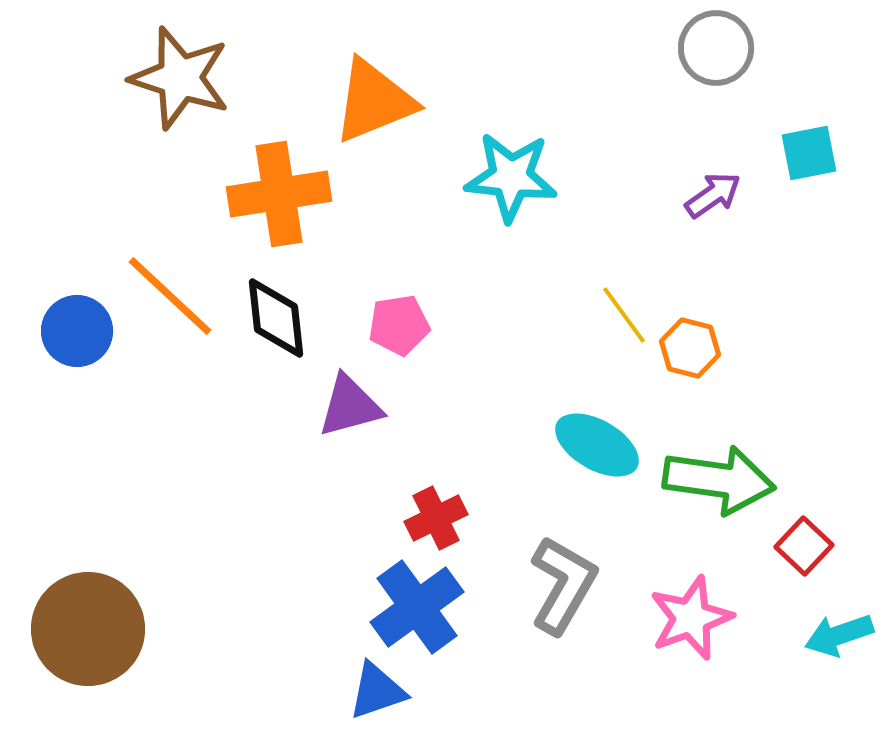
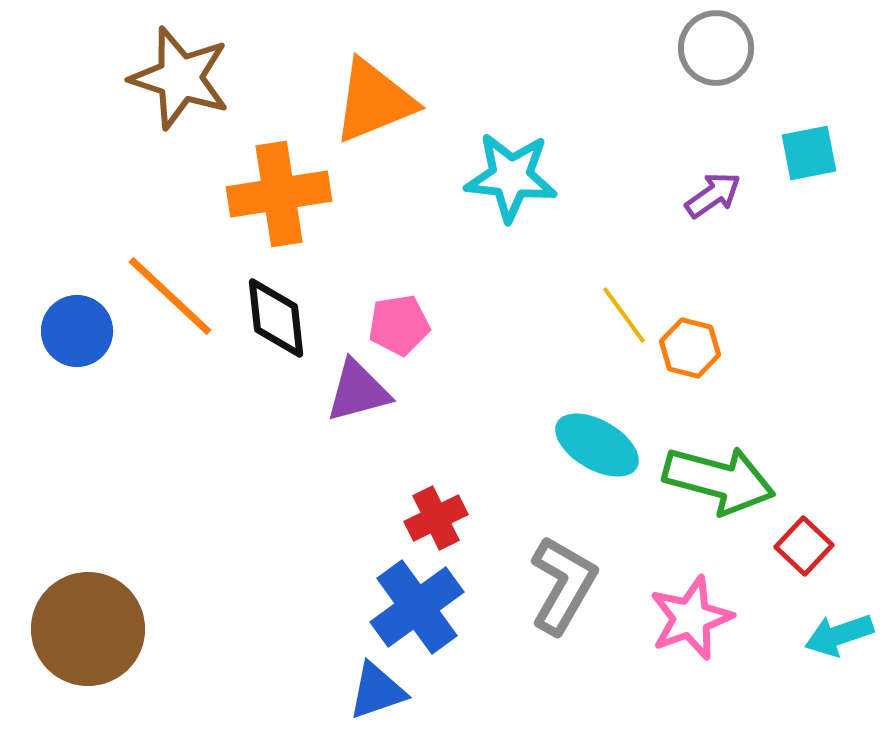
purple triangle: moved 8 px right, 15 px up
green arrow: rotated 7 degrees clockwise
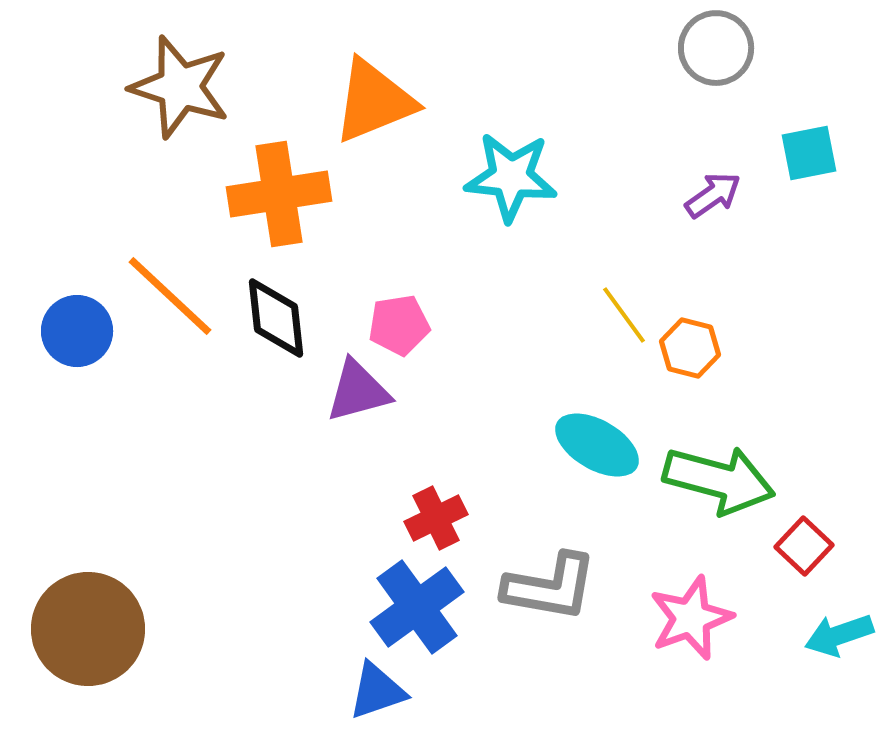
brown star: moved 9 px down
gray L-shape: moved 13 px left, 2 px down; rotated 70 degrees clockwise
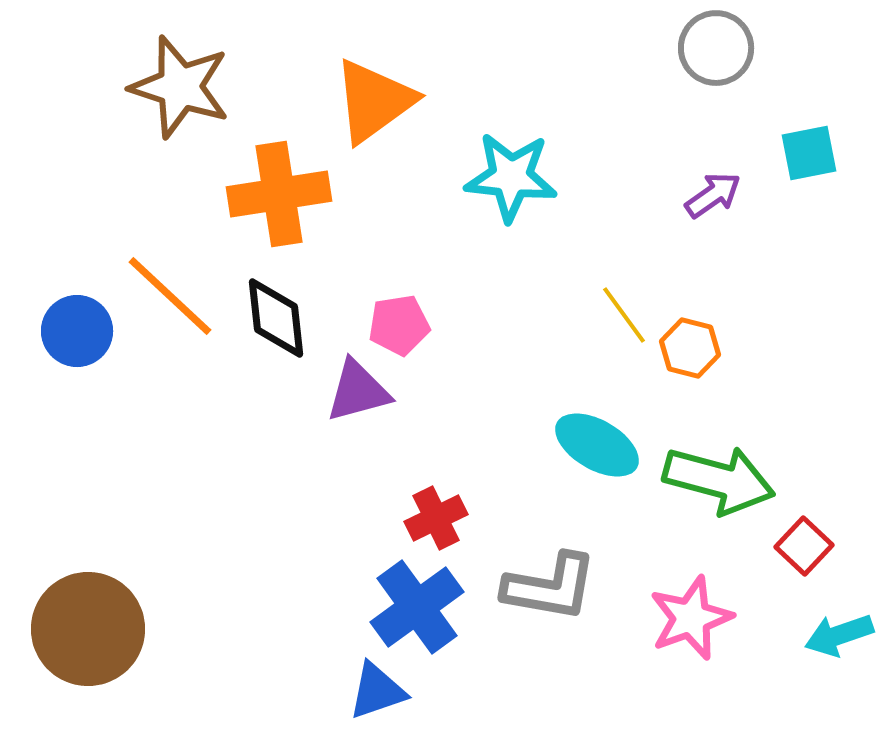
orange triangle: rotated 14 degrees counterclockwise
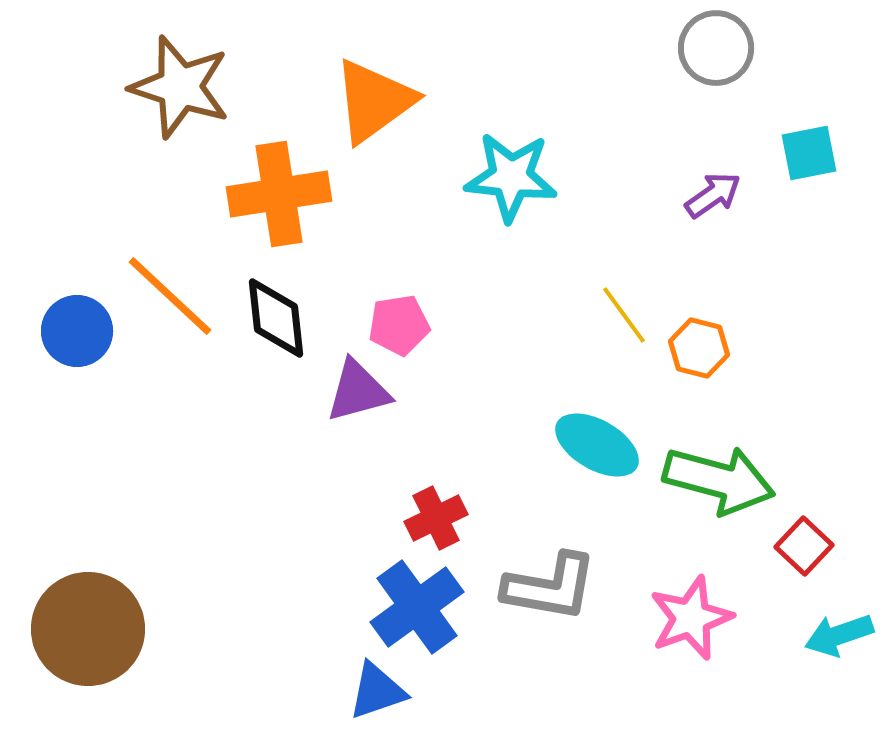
orange hexagon: moved 9 px right
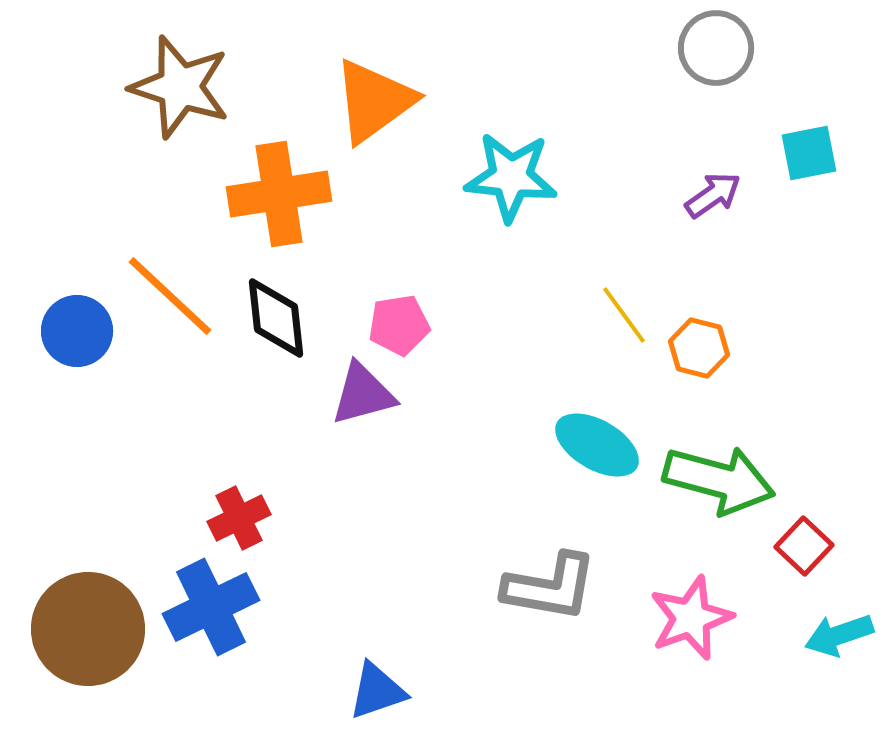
purple triangle: moved 5 px right, 3 px down
red cross: moved 197 px left
blue cross: moved 206 px left; rotated 10 degrees clockwise
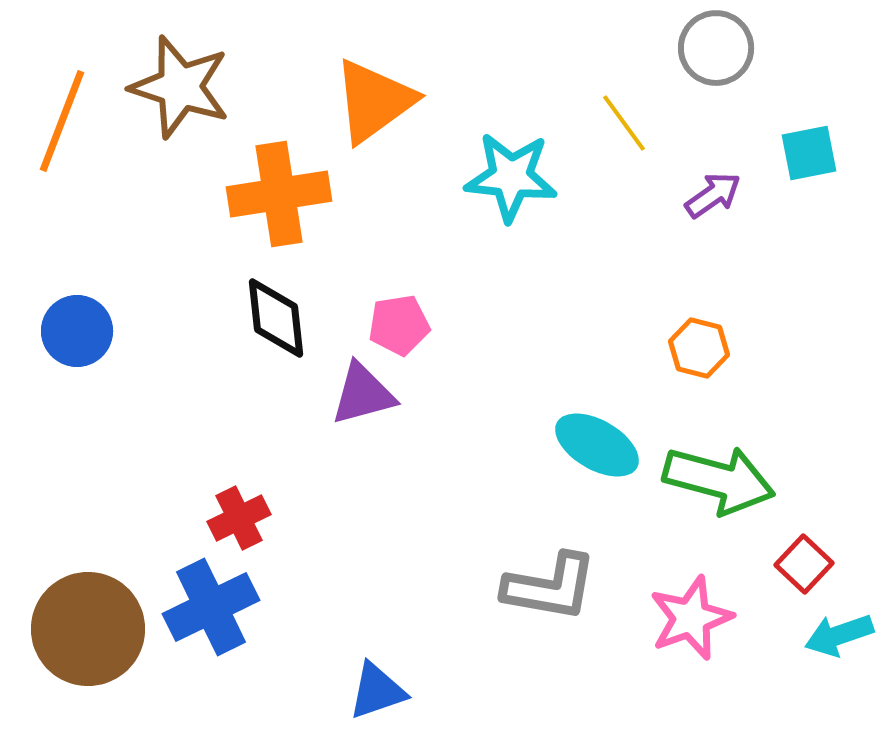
orange line: moved 108 px left, 175 px up; rotated 68 degrees clockwise
yellow line: moved 192 px up
red square: moved 18 px down
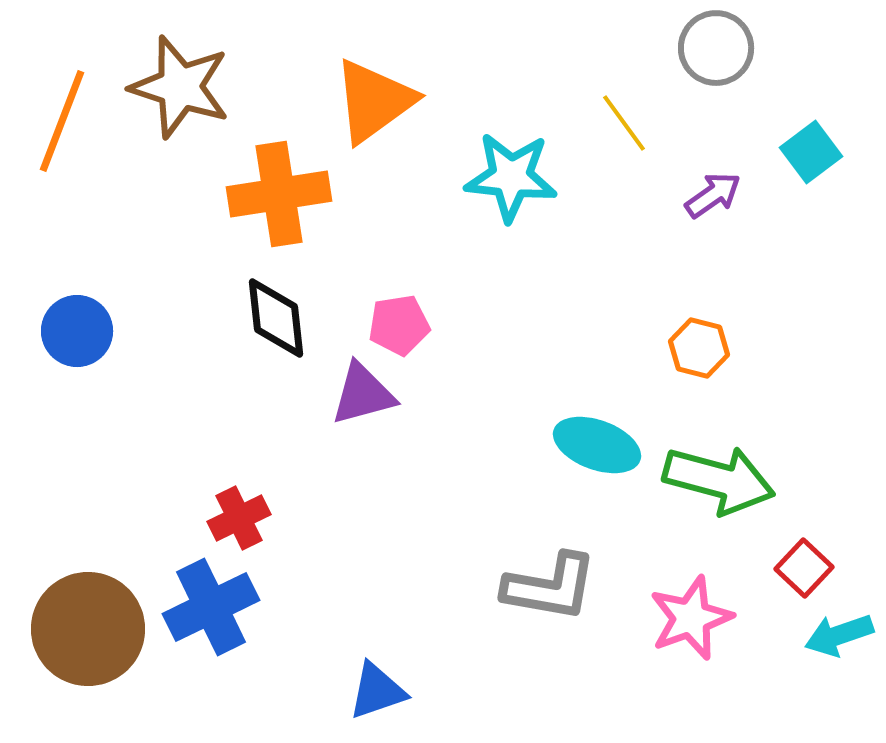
cyan square: moved 2 px right, 1 px up; rotated 26 degrees counterclockwise
cyan ellipse: rotated 10 degrees counterclockwise
red square: moved 4 px down
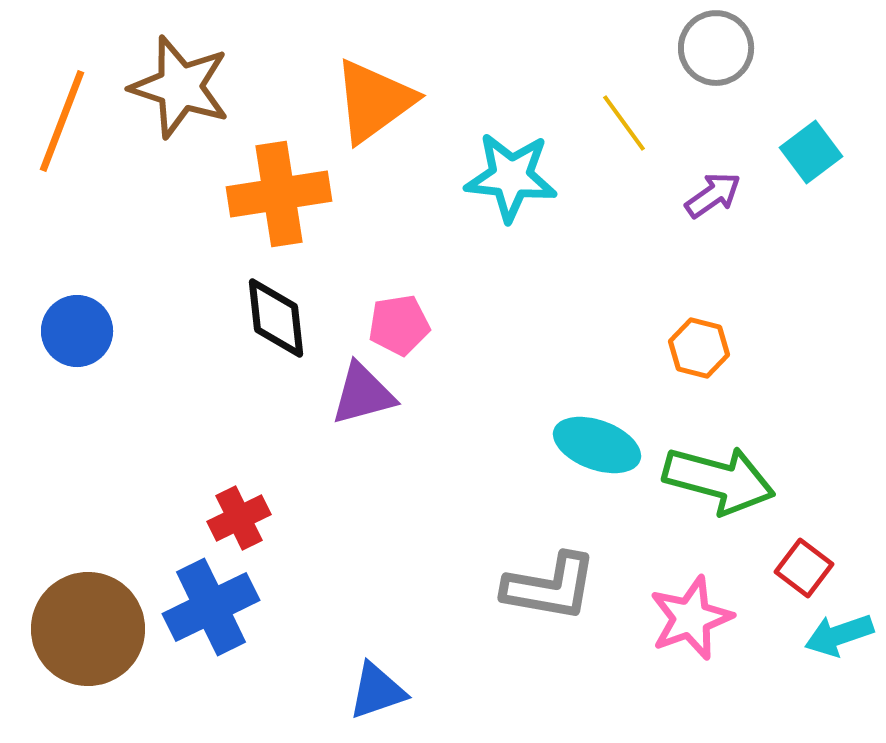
red square: rotated 6 degrees counterclockwise
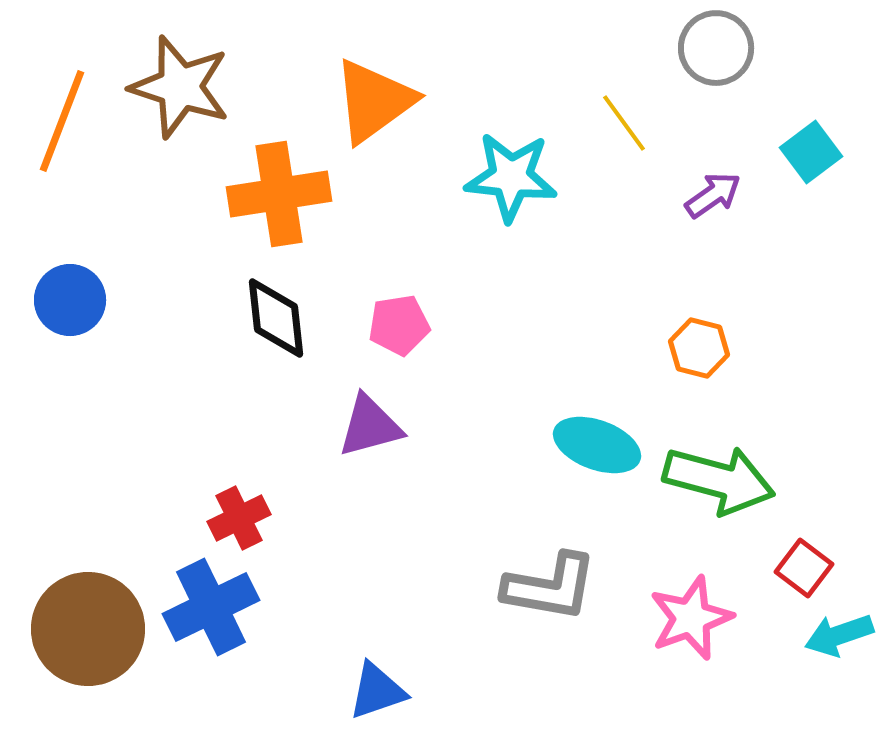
blue circle: moved 7 px left, 31 px up
purple triangle: moved 7 px right, 32 px down
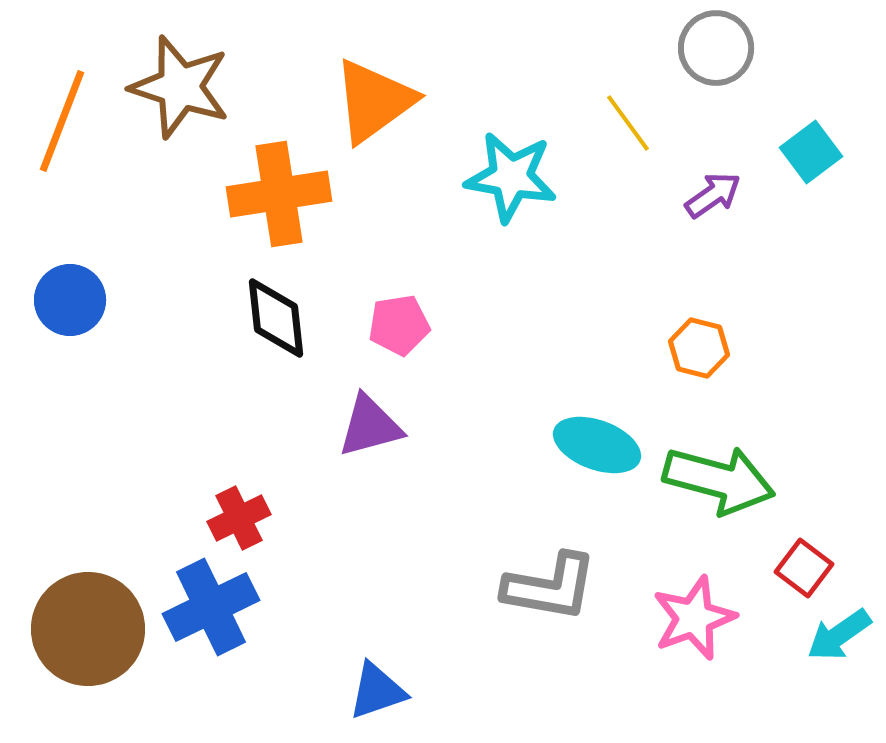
yellow line: moved 4 px right
cyan star: rotated 4 degrees clockwise
pink star: moved 3 px right
cyan arrow: rotated 16 degrees counterclockwise
